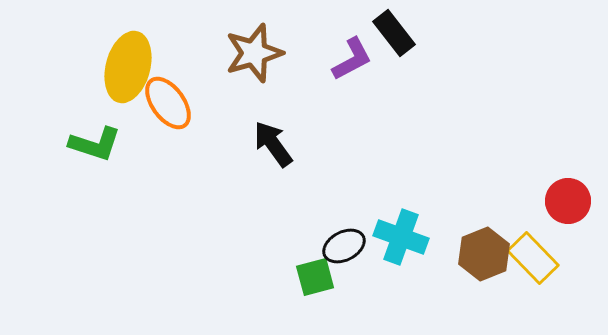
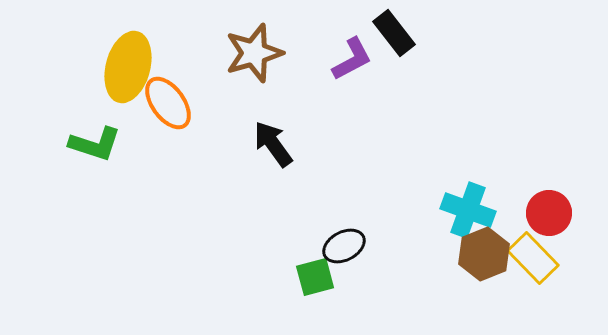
red circle: moved 19 px left, 12 px down
cyan cross: moved 67 px right, 27 px up
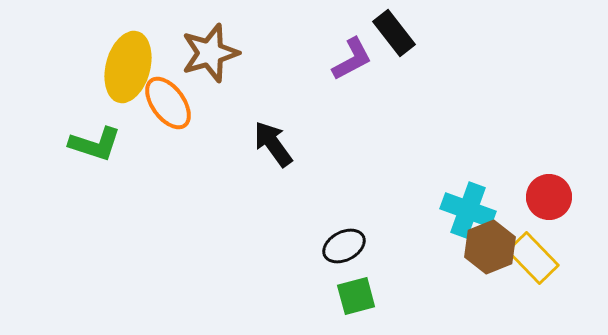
brown star: moved 44 px left
red circle: moved 16 px up
brown hexagon: moved 6 px right, 7 px up
green square: moved 41 px right, 19 px down
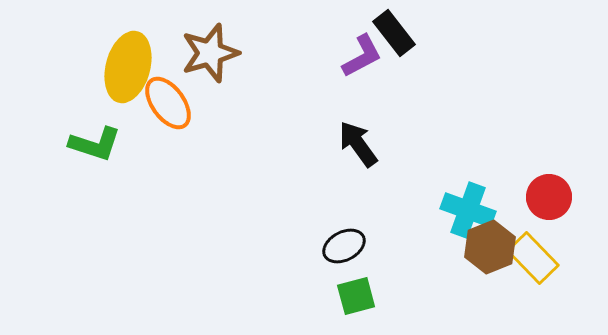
purple L-shape: moved 10 px right, 3 px up
black arrow: moved 85 px right
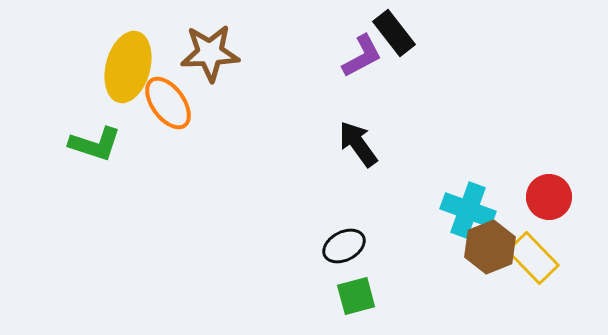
brown star: rotated 14 degrees clockwise
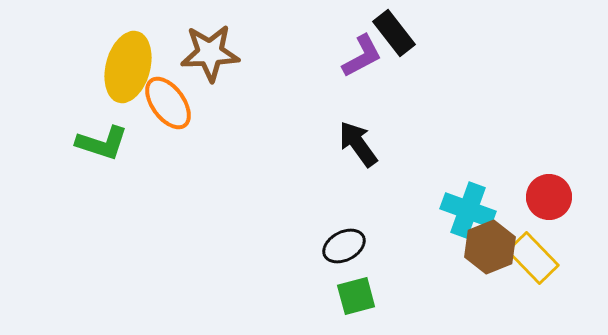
green L-shape: moved 7 px right, 1 px up
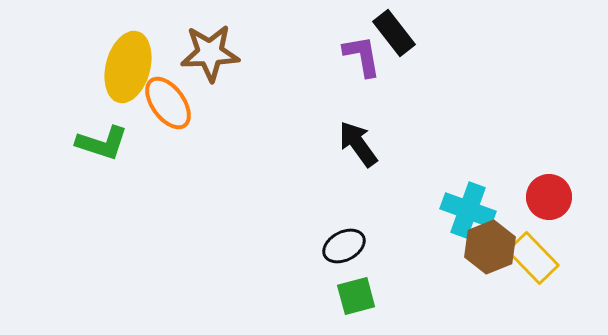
purple L-shape: rotated 72 degrees counterclockwise
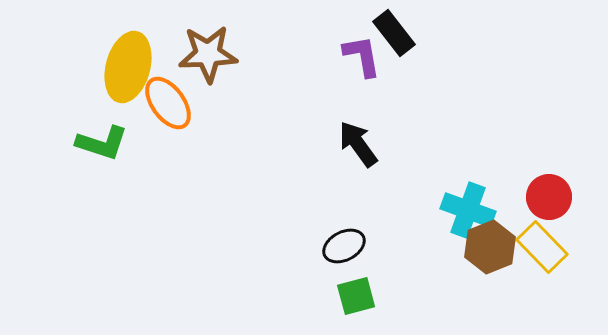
brown star: moved 2 px left, 1 px down
yellow rectangle: moved 9 px right, 11 px up
